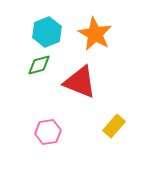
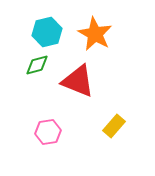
cyan hexagon: rotated 8 degrees clockwise
green diamond: moved 2 px left
red triangle: moved 2 px left, 1 px up
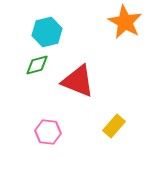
orange star: moved 30 px right, 12 px up
pink hexagon: rotated 15 degrees clockwise
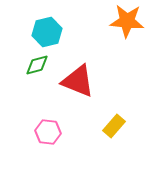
orange star: moved 2 px right, 1 px up; rotated 24 degrees counterclockwise
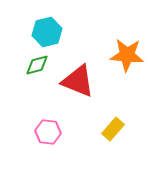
orange star: moved 34 px down
yellow rectangle: moved 1 px left, 3 px down
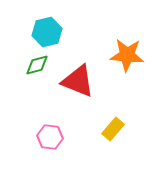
pink hexagon: moved 2 px right, 5 px down
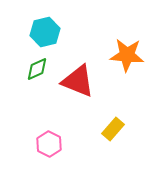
cyan hexagon: moved 2 px left
green diamond: moved 4 px down; rotated 10 degrees counterclockwise
pink hexagon: moved 1 px left, 7 px down; rotated 20 degrees clockwise
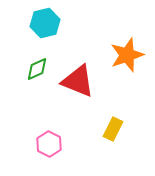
cyan hexagon: moved 9 px up
orange star: rotated 24 degrees counterclockwise
yellow rectangle: rotated 15 degrees counterclockwise
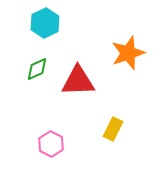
cyan hexagon: rotated 12 degrees counterclockwise
orange star: moved 1 px right, 2 px up
red triangle: rotated 24 degrees counterclockwise
pink hexagon: moved 2 px right
